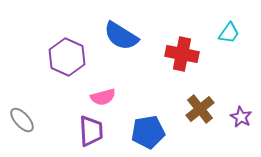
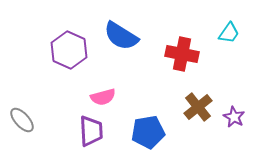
purple hexagon: moved 2 px right, 7 px up
brown cross: moved 2 px left, 2 px up
purple star: moved 7 px left
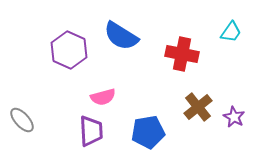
cyan trapezoid: moved 2 px right, 1 px up
